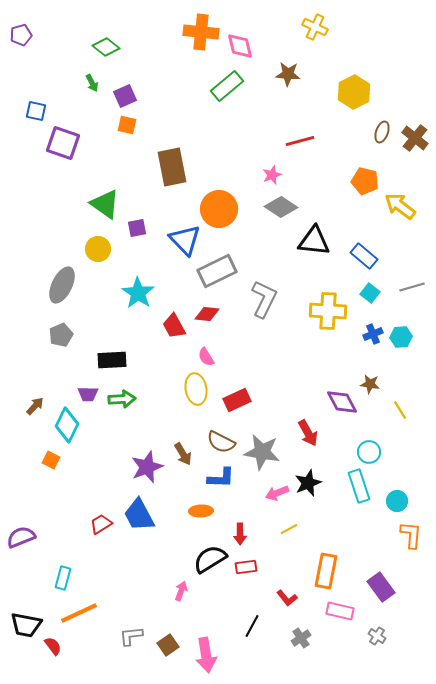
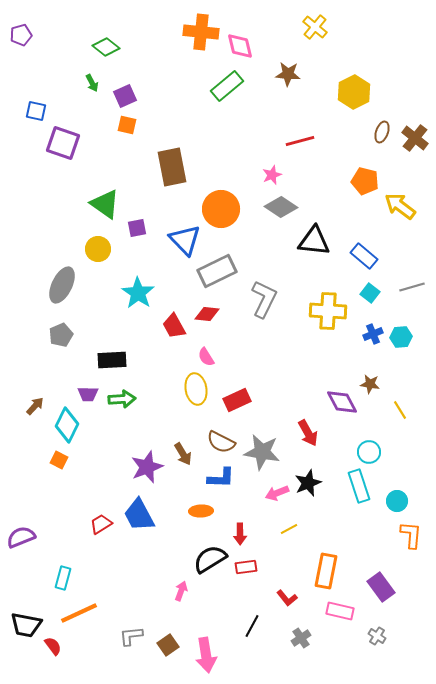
yellow cross at (315, 27): rotated 15 degrees clockwise
orange circle at (219, 209): moved 2 px right
orange square at (51, 460): moved 8 px right
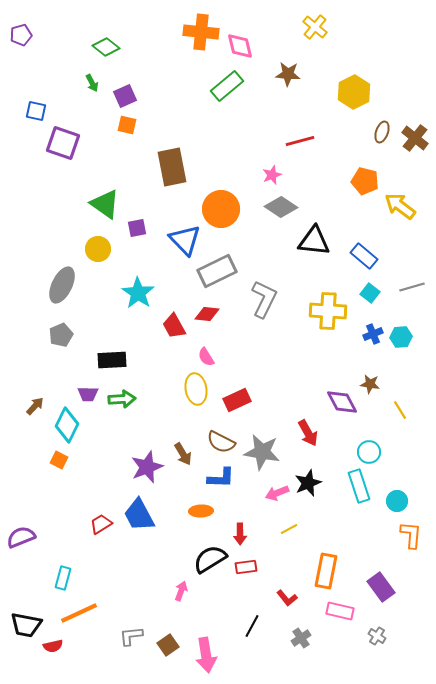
red semicircle at (53, 646): rotated 114 degrees clockwise
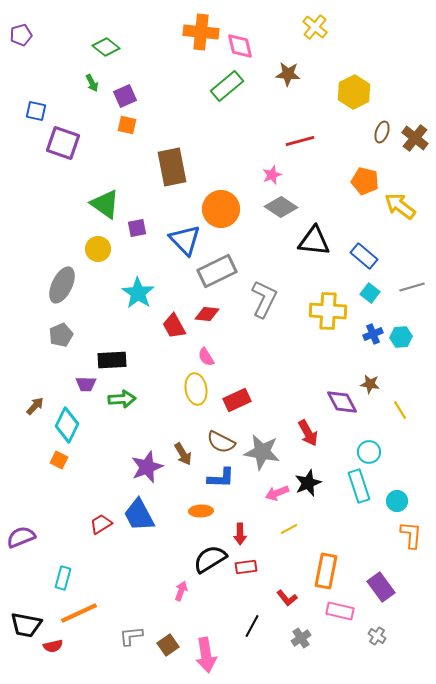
purple trapezoid at (88, 394): moved 2 px left, 10 px up
